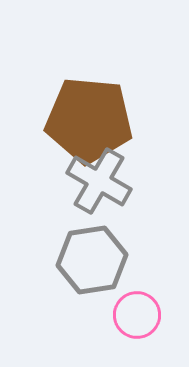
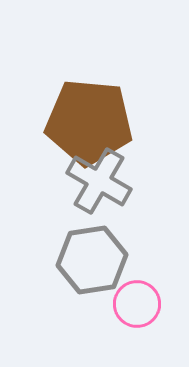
brown pentagon: moved 2 px down
pink circle: moved 11 px up
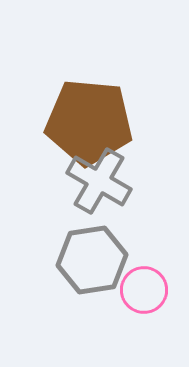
pink circle: moved 7 px right, 14 px up
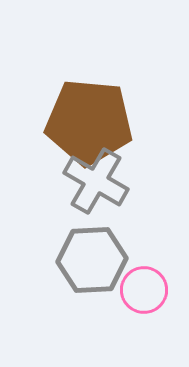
gray cross: moved 3 px left
gray hexagon: rotated 6 degrees clockwise
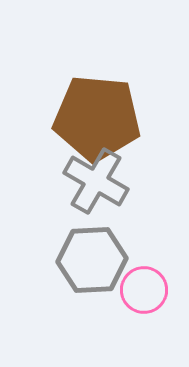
brown pentagon: moved 8 px right, 4 px up
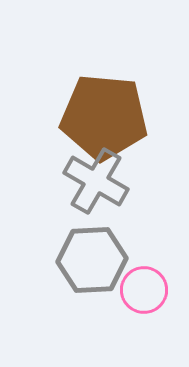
brown pentagon: moved 7 px right, 1 px up
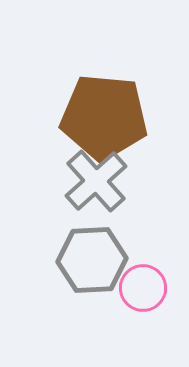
gray cross: rotated 18 degrees clockwise
pink circle: moved 1 px left, 2 px up
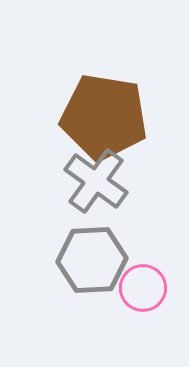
brown pentagon: rotated 4 degrees clockwise
gray cross: rotated 12 degrees counterclockwise
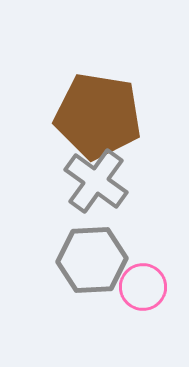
brown pentagon: moved 6 px left, 1 px up
pink circle: moved 1 px up
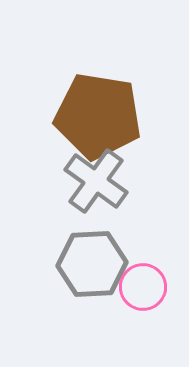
gray hexagon: moved 4 px down
